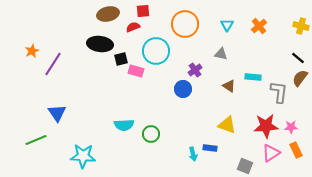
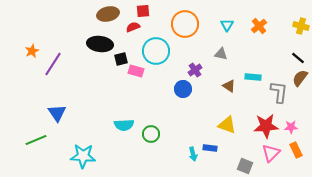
pink triangle: rotated 12 degrees counterclockwise
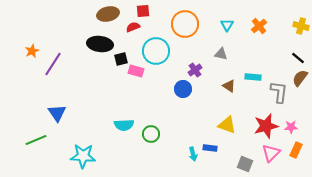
red star: rotated 10 degrees counterclockwise
orange rectangle: rotated 49 degrees clockwise
gray square: moved 2 px up
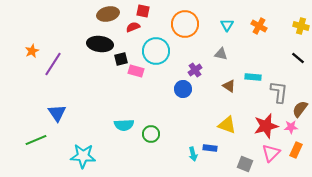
red square: rotated 16 degrees clockwise
orange cross: rotated 21 degrees counterclockwise
brown semicircle: moved 31 px down
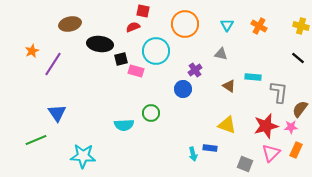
brown ellipse: moved 38 px left, 10 px down
green circle: moved 21 px up
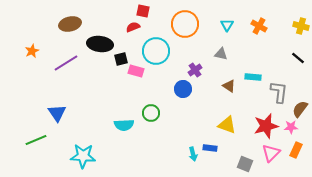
purple line: moved 13 px right, 1 px up; rotated 25 degrees clockwise
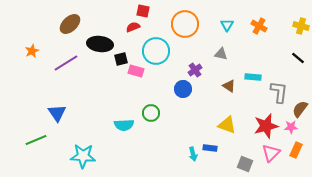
brown ellipse: rotated 30 degrees counterclockwise
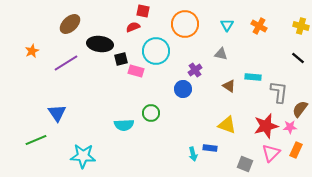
pink star: moved 1 px left
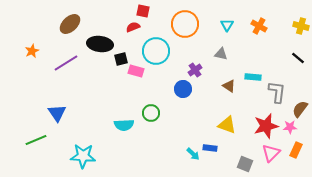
gray L-shape: moved 2 px left
cyan arrow: rotated 32 degrees counterclockwise
